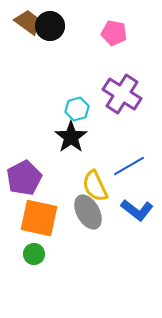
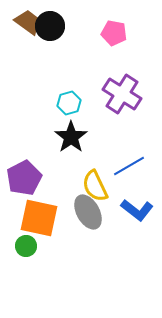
cyan hexagon: moved 8 px left, 6 px up
green circle: moved 8 px left, 8 px up
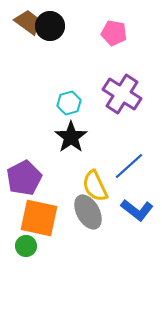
blue line: rotated 12 degrees counterclockwise
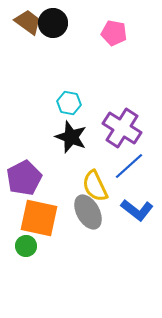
black circle: moved 3 px right, 3 px up
purple cross: moved 34 px down
cyan hexagon: rotated 25 degrees clockwise
black star: rotated 16 degrees counterclockwise
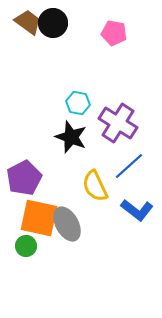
cyan hexagon: moved 9 px right
purple cross: moved 4 px left, 5 px up
gray ellipse: moved 21 px left, 12 px down
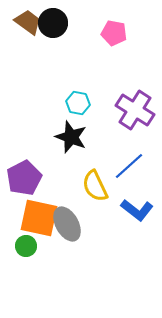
purple cross: moved 17 px right, 13 px up
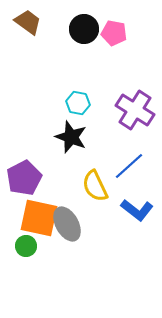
black circle: moved 31 px right, 6 px down
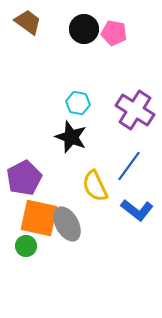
blue line: rotated 12 degrees counterclockwise
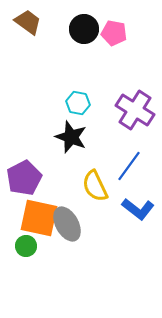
blue L-shape: moved 1 px right, 1 px up
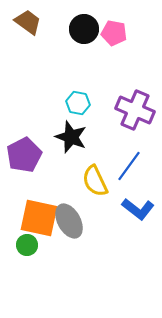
purple cross: rotated 9 degrees counterclockwise
purple pentagon: moved 23 px up
yellow semicircle: moved 5 px up
gray ellipse: moved 2 px right, 3 px up
green circle: moved 1 px right, 1 px up
